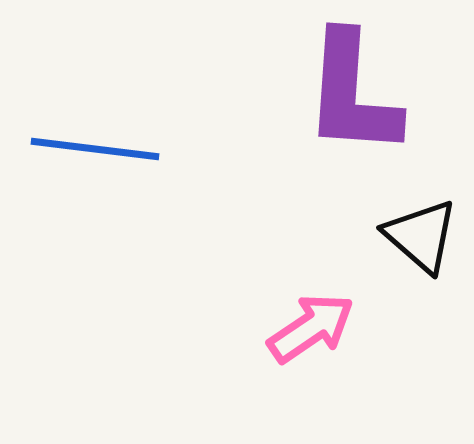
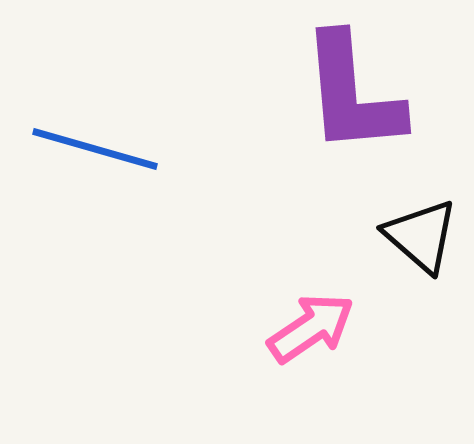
purple L-shape: rotated 9 degrees counterclockwise
blue line: rotated 9 degrees clockwise
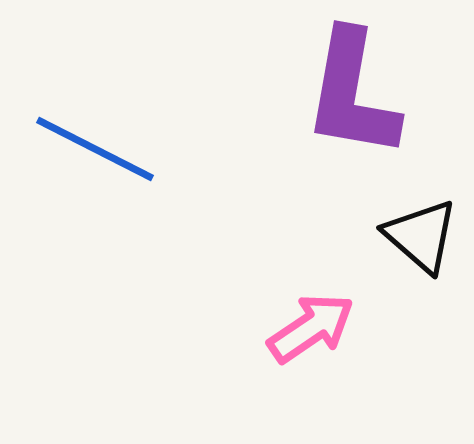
purple L-shape: rotated 15 degrees clockwise
blue line: rotated 11 degrees clockwise
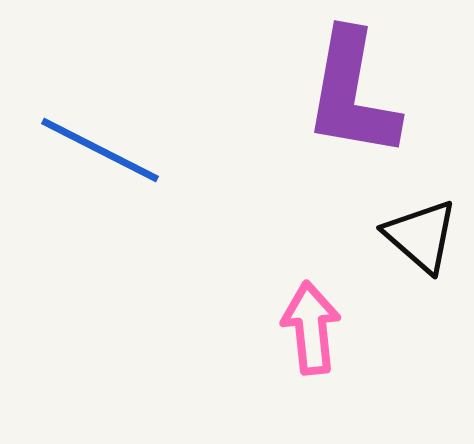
blue line: moved 5 px right, 1 px down
pink arrow: rotated 62 degrees counterclockwise
